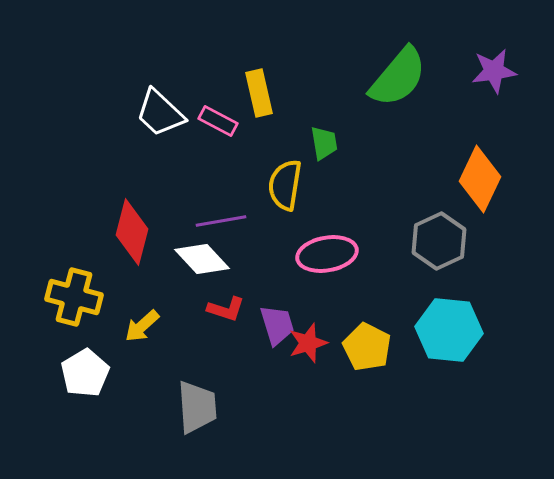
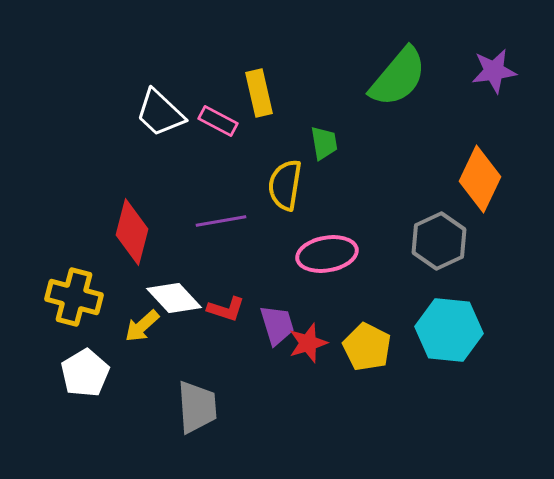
white diamond: moved 28 px left, 39 px down
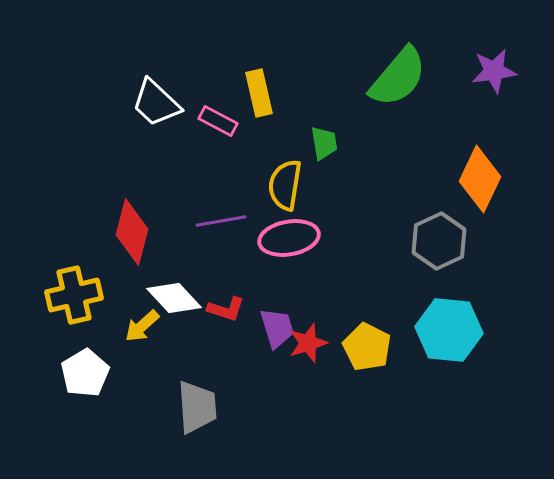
white trapezoid: moved 4 px left, 10 px up
pink ellipse: moved 38 px left, 16 px up
yellow cross: moved 2 px up; rotated 28 degrees counterclockwise
purple trapezoid: moved 3 px down
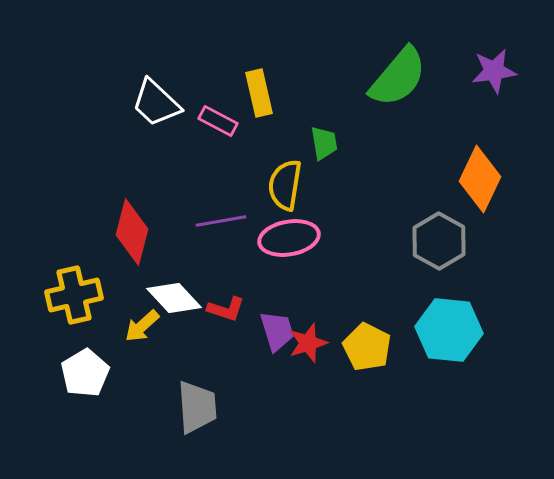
gray hexagon: rotated 6 degrees counterclockwise
purple trapezoid: moved 3 px down
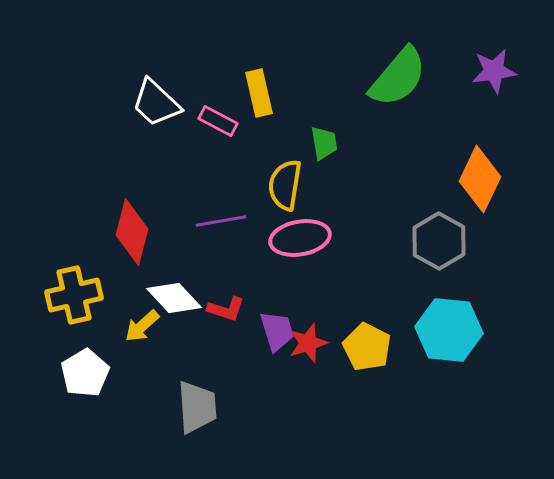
pink ellipse: moved 11 px right
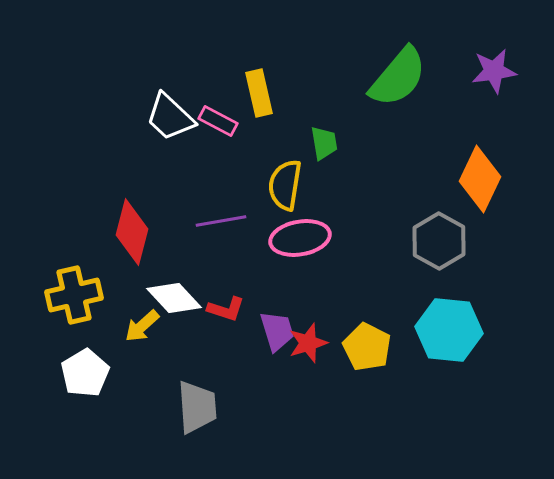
white trapezoid: moved 14 px right, 14 px down
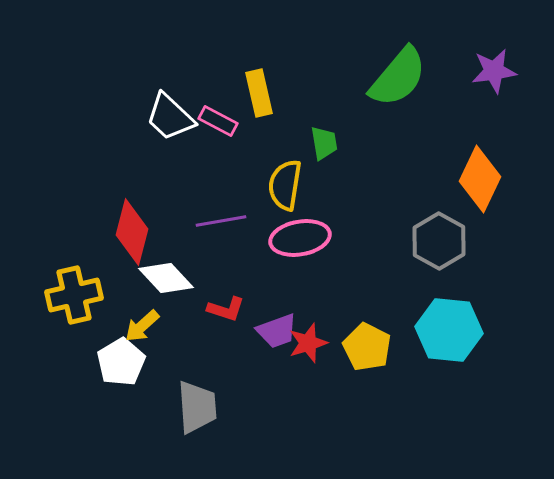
white diamond: moved 8 px left, 20 px up
purple trapezoid: rotated 87 degrees clockwise
white pentagon: moved 36 px right, 11 px up
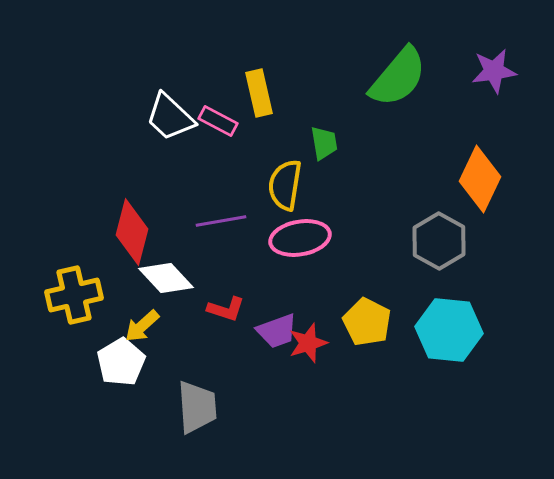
yellow pentagon: moved 25 px up
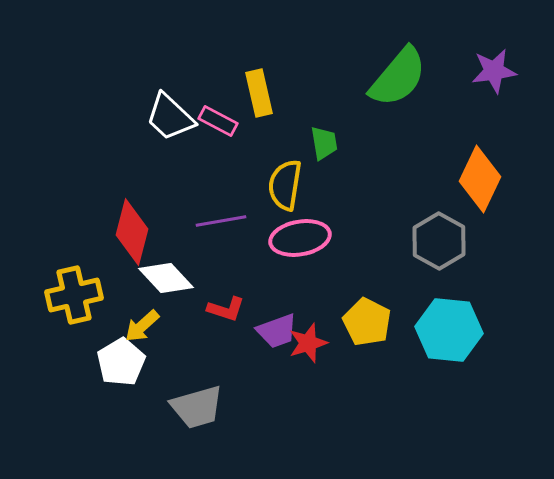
gray trapezoid: rotated 78 degrees clockwise
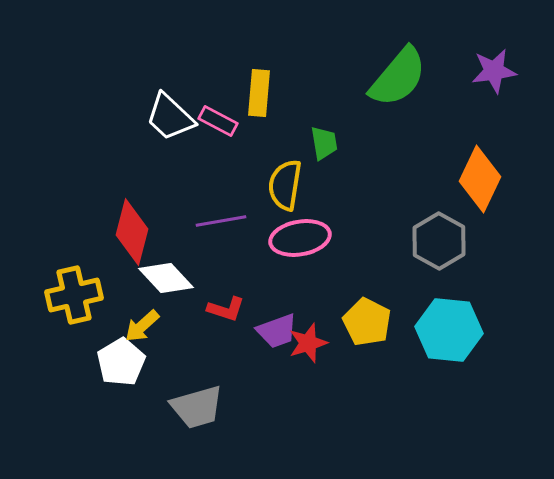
yellow rectangle: rotated 18 degrees clockwise
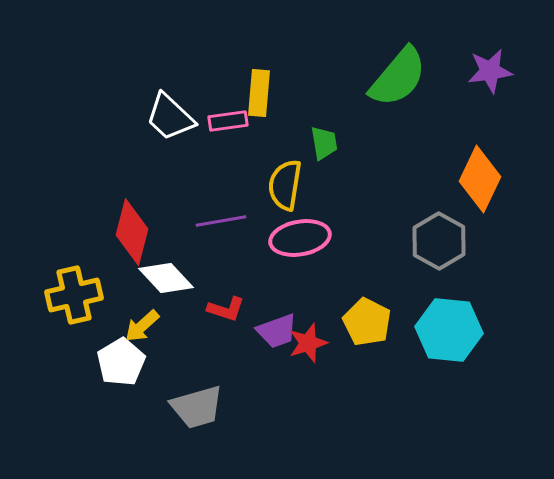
purple star: moved 4 px left
pink rectangle: moved 10 px right; rotated 36 degrees counterclockwise
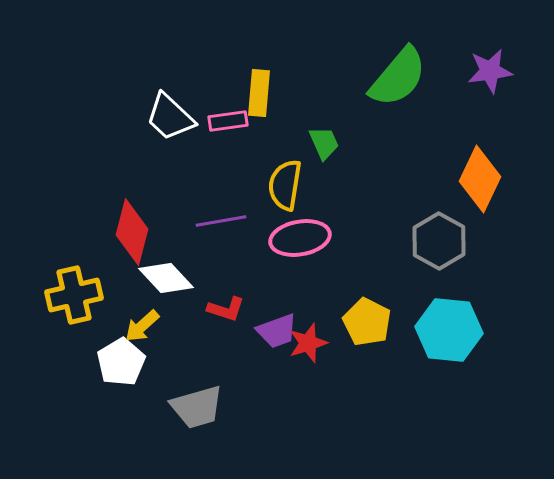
green trapezoid: rotated 15 degrees counterclockwise
